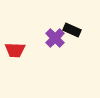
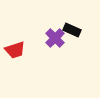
red trapezoid: rotated 20 degrees counterclockwise
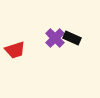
black rectangle: moved 8 px down
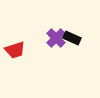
purple cross: moved 1 px right
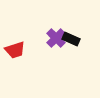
black rectangle: moved 1 px left, 1 px down
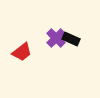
red trapezoid: moved 7 px right, 2 px down; rotated 20 degrees counterclockwise
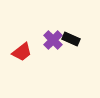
purple cross: moved 3 px left, 2 px down
